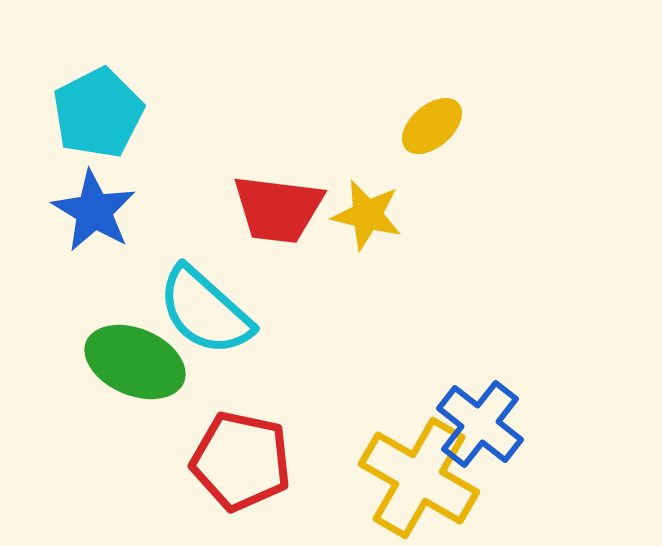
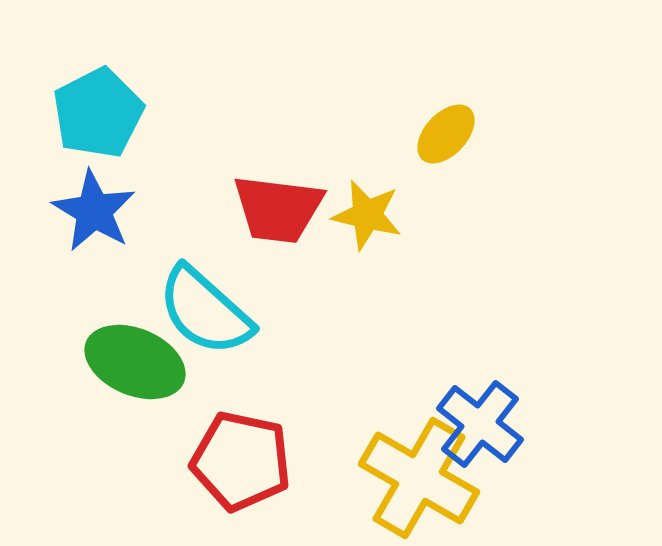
yellow ellipse: moved 14 px right, 8 px down; rotated 6 degrees counterclockwise
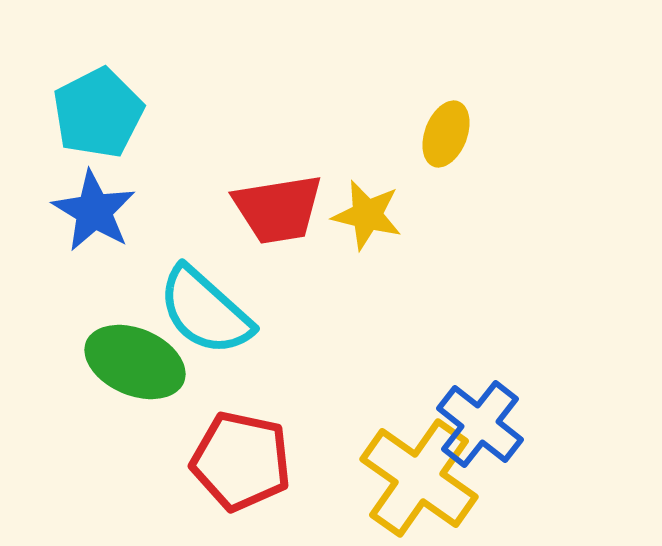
yellow ellipse: rotated 22 degrees counterclockwise
red trapezoid: rotated 16 degrees counterclockwise
yellow cross: rotated 5 degrees clockwise
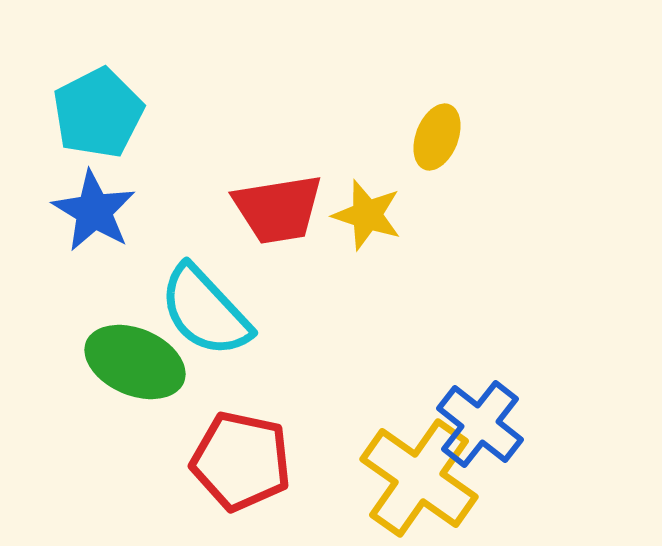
yellow ellipse: moved 9 px left, 3 px down
yellow star: rotated 4 degrees clockwise
cyan semicircle: rotated 5 degrees clockwise
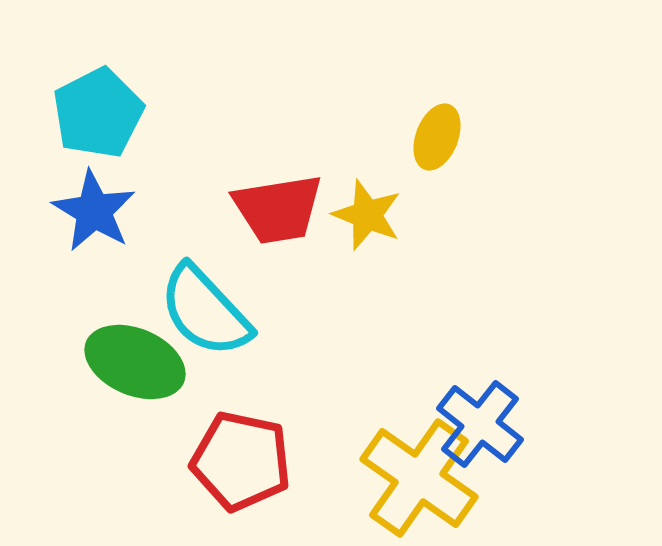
yellow star: rotated 4 degrees clockwise
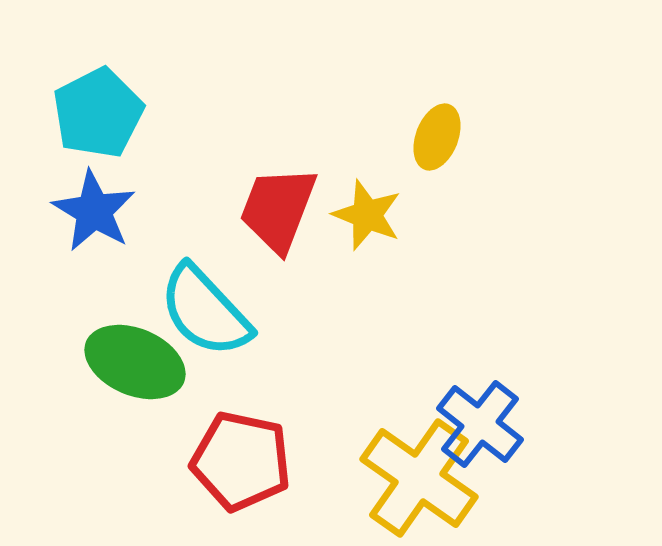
red trapezoid: rotated 120 degrees clockwise
